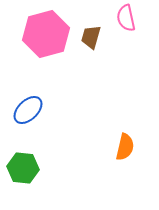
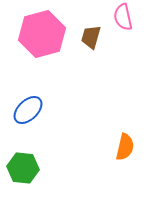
pink semicircle: moved 3 px left, 1 px up
pink hexagon: moved 4 px left
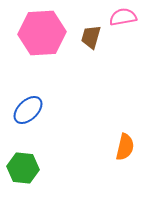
pink semicircle: rotated 92 degrees clockwise
pink hexagon: moved 1 px up; rotated 12 degrees clockwise
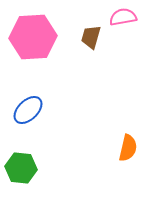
pink hexagon: moved 9 px left, 4 px down
orange semicircle: moved 3 px right, 1 px down
green hexagon: moved 2 px left
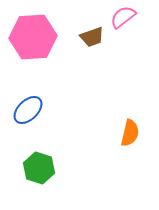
pink semicircle: rotated 28 degrees counterclockwise
brown trapezoid: moved 1 px right; rotated 125 degrees counterclockwise
orange semicircle: moved 2 px right, 15 px up
green hexagon: moved 18 px right; rotated 12 degrees clockwise
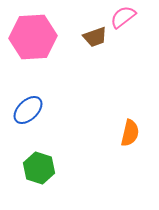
brown trapezoid: moved 3 px right
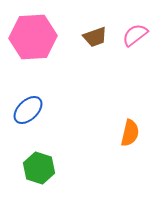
pink semicircle: moved 12 px right, 18 px down
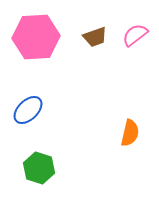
pink hexagon: moved 3 px right
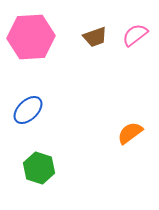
pink hexagon: moved 5 px left
orange semicircle: rotated 140 degrees counterclockwise
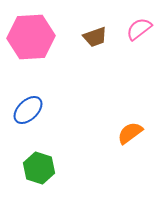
pink semicircle: moved 4 px right, 6 px up
